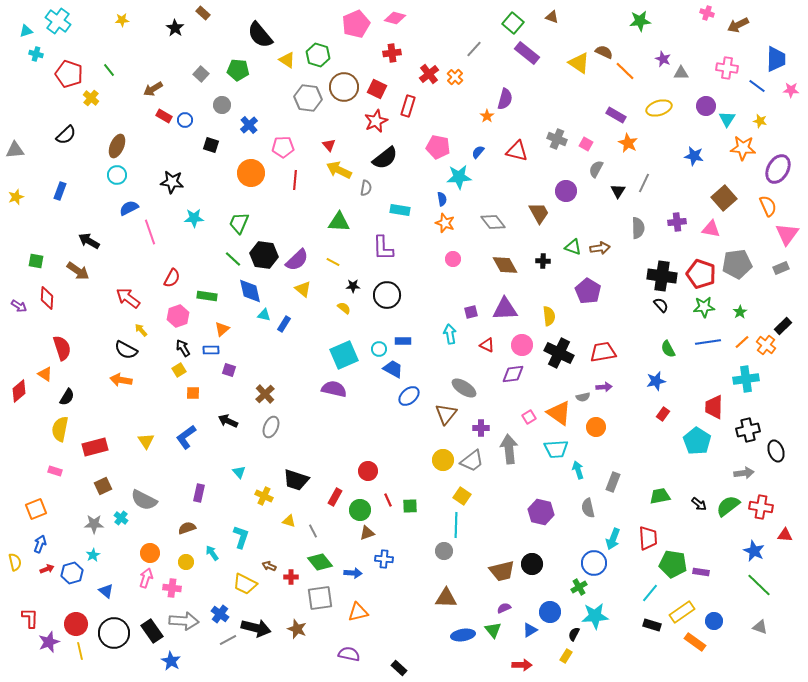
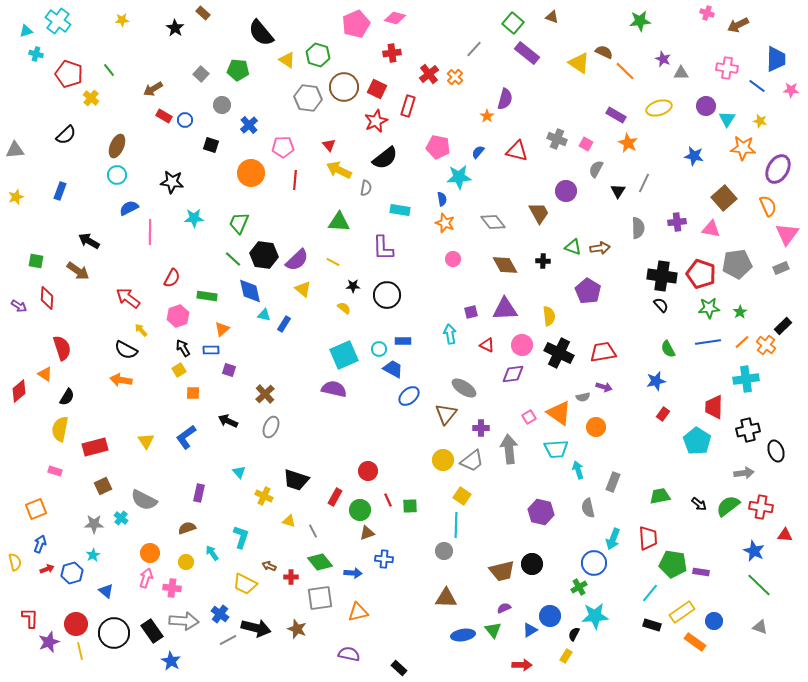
black semicircle at (260, 35): moved 1 px right, 2 px up
pink line at (150, 232): rotated 20 degrees clockwise
green star at (704, 307): moved 5 px right, 1 px down
purple arrow at (604, 387): rotated 21 degrees clockwise
blue circle at (550, 612): moved 4 px down
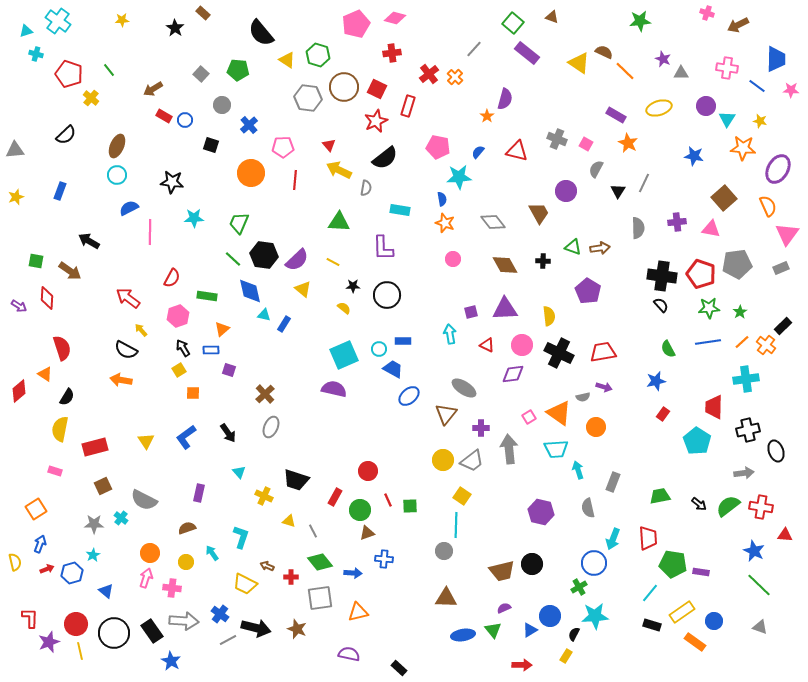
brown arrow at (78, 271): moved 8 px left
black arrow at (228, 421): moved 12 px down; rotated 150 degrees counterclockwise
orange square at (36, 509): rotated 10 degrees counterclockwise
brown arrow at (269, 566): moved 2 px left
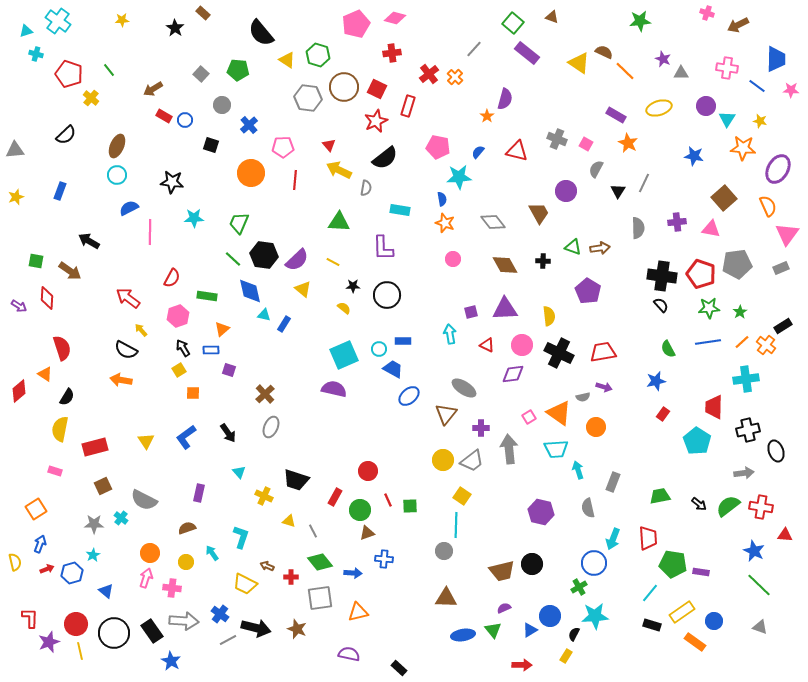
black rectangle at (783, 326): rotated 12 degrees clockwise
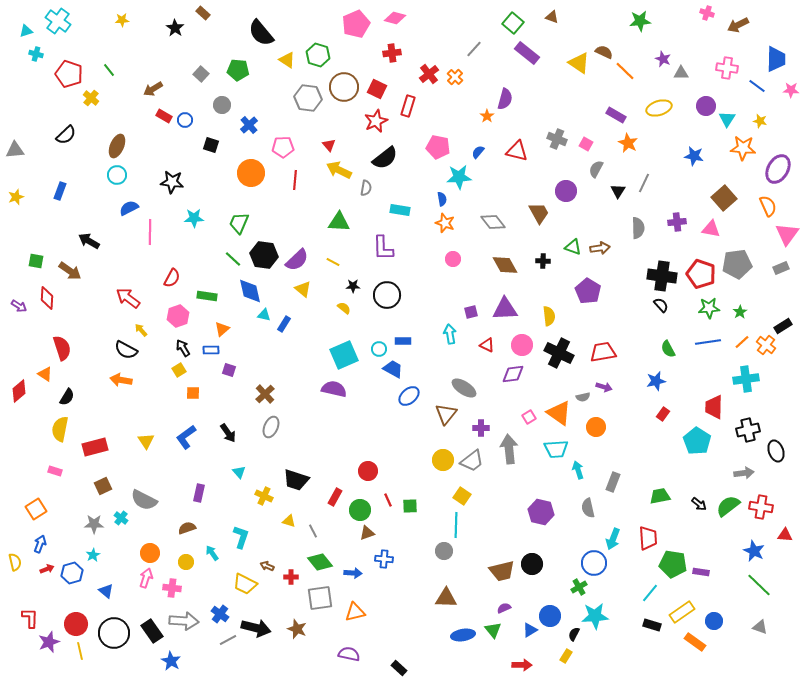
orange triangle at (358, 612): moved 3 px left
